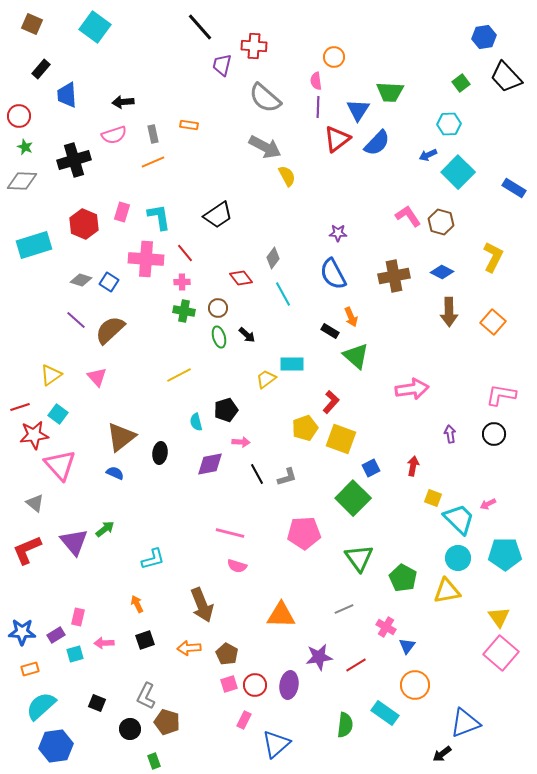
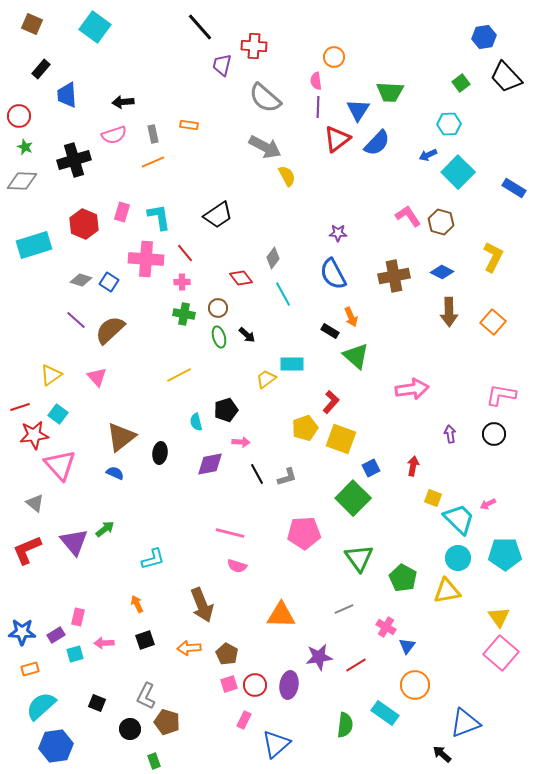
green cross at (184, 311): moved 3 px down
black arrow at (442, 754): rotated 78 degrees clockwise
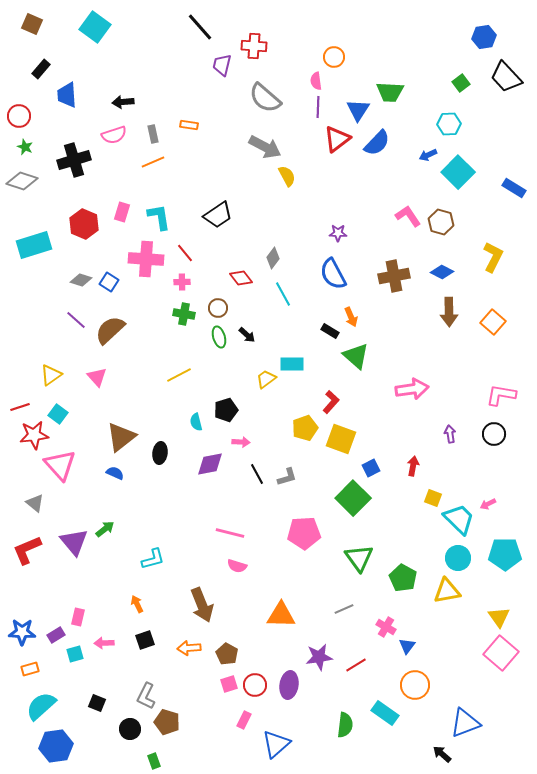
gray diamond at (22, 181): rotated 16 degrees clockwise
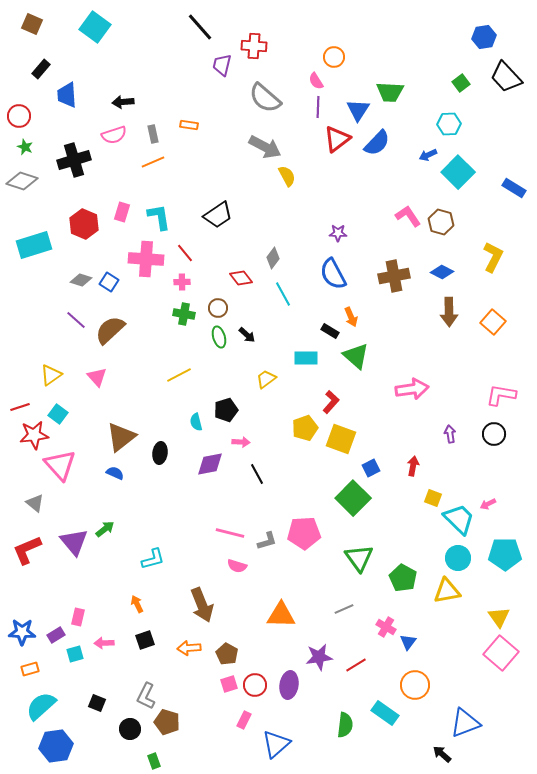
pink semicircle at (316, 81): rotated 24 degrees counterclockwise
cyan rectangle at (292, 364): moved 14 px right, 6 px up
gray L-shape at (287, 477): moved 20 px left, 64 px down
blue triangle at (407, 646): moved 1 px right, 4 px up
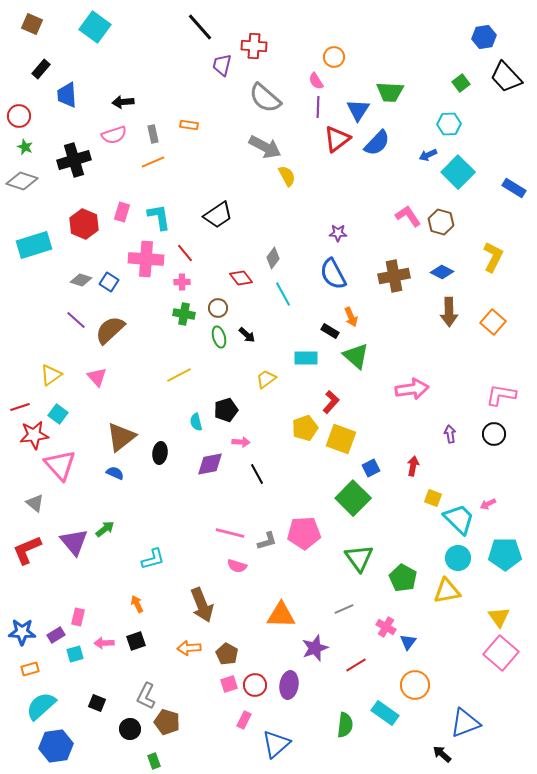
black square at (145, 640): moved 9 px left, 1 px down
purple star at (319, 657): moved 4 px left, 9 px up; rotated 12 degrees counterclockwise
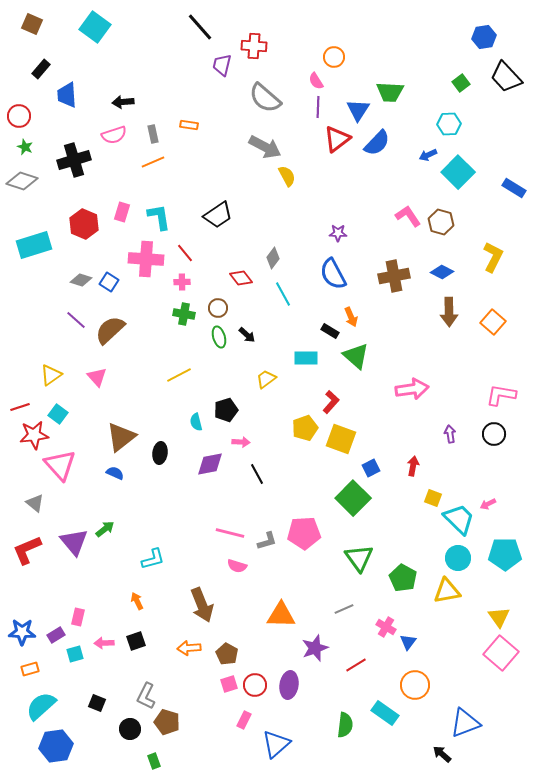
orange arrow at (137, 604): moved 3 px up
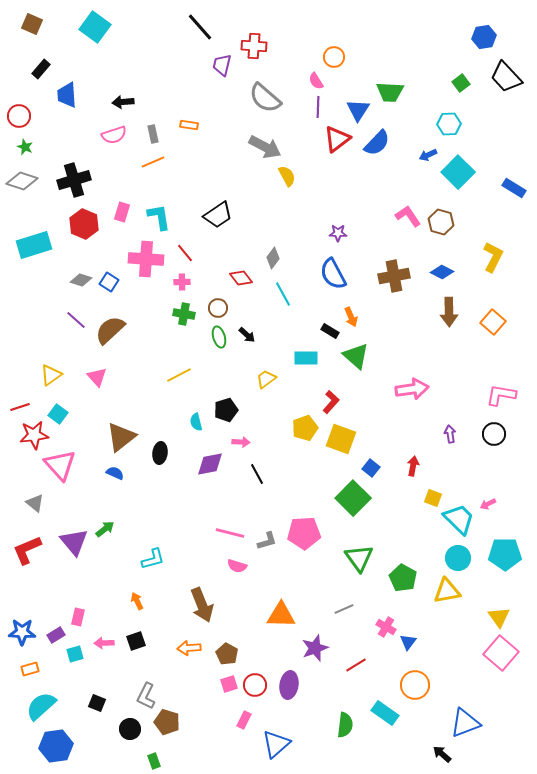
black cross at (74, 160): moved 20 px down
blue square at (371, 468): rotated 24 degrees counterclockwise
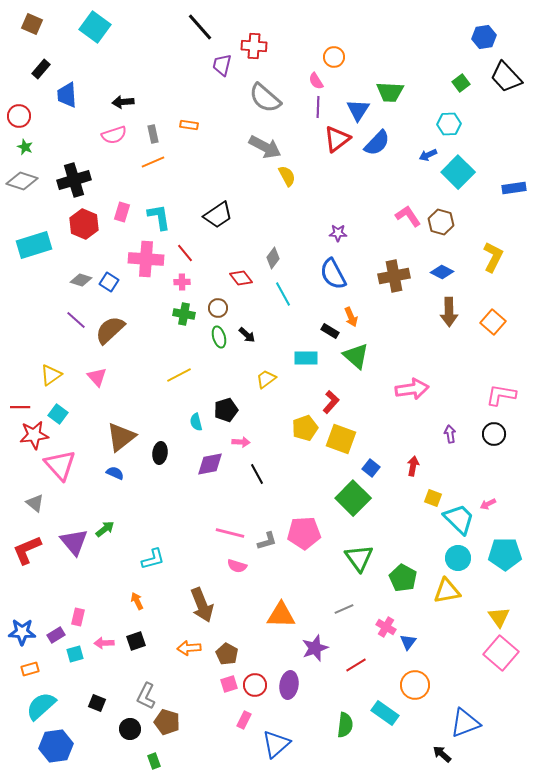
blue rectangle at (514, 188): rotated 40 degrees counterclockwise
red line at (20, 407): rotated 18 degrees clockwise
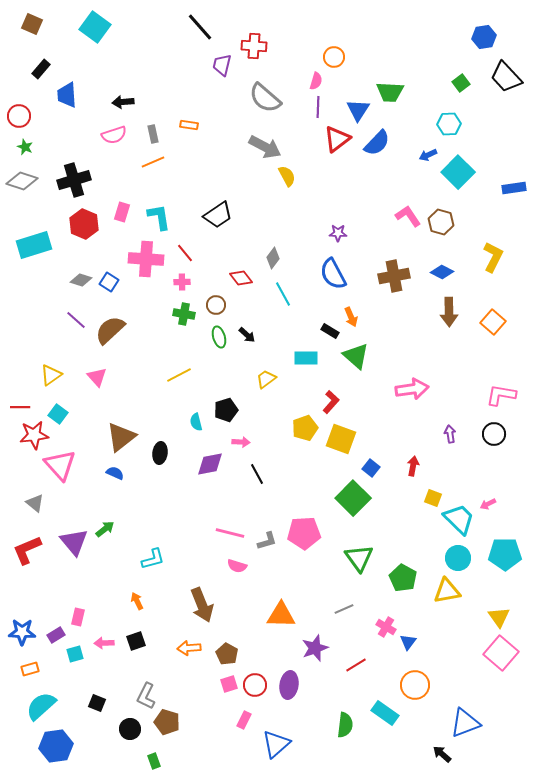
pink semicircle at (316, 81): rotated 132 degrees counterclockwise
brown circle at (218, 308): moved 2 px left, 3 px up
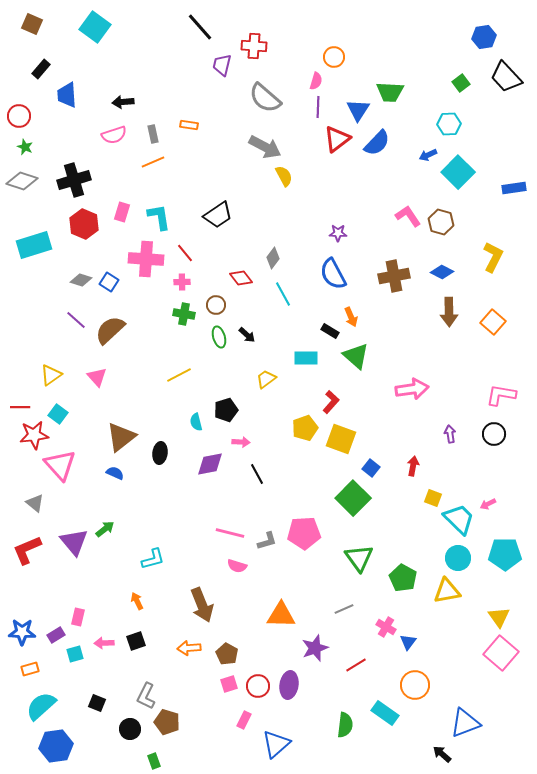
yellow semicircle at (287, 176): moved 3 px left
red circle at (255, 685): moved 3 px right, 1 px down
